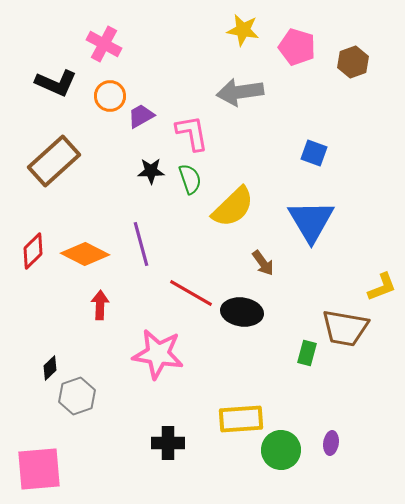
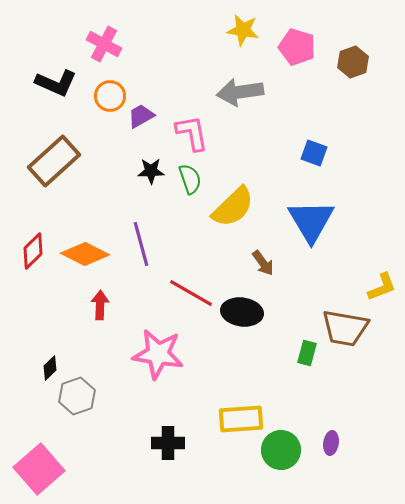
pink square: rotated 36 degrees counterclockwise
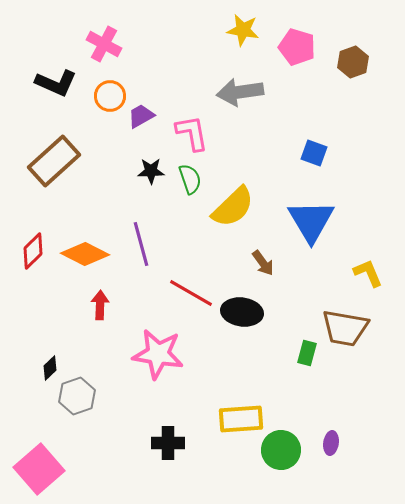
yellow L-shape: moved 14 px left, 14 px up; rotated 92 degrees counterclockwise
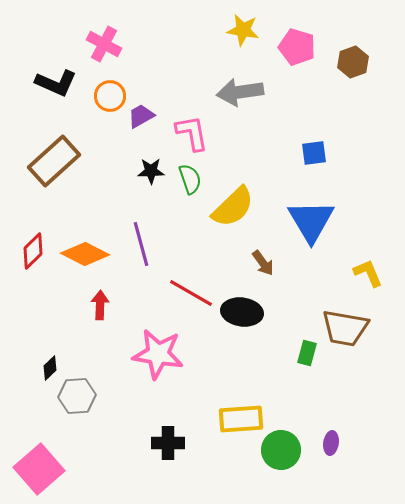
blue square: rotated 28 degrees counterclockwise
gray hexagon: rotated 15 degrees clockwise
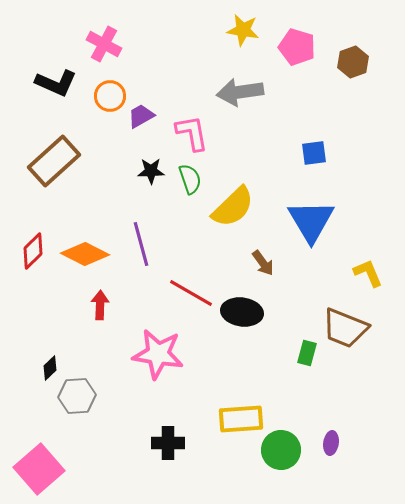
brown trapezoid: rotated 12 degrees clockwise
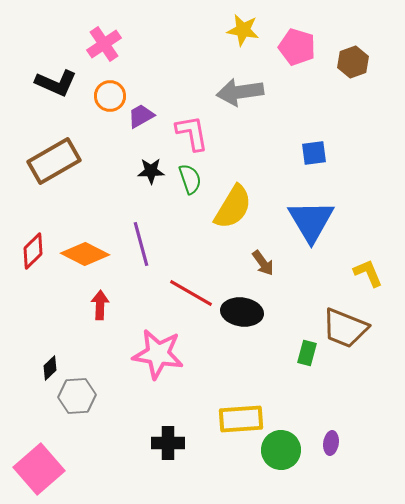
pink cross: rotated 28 degrees clockwise
brown rectangle: rotated 12 degrees clockwise
yellow semicircle: rotated 15 degrees counterclockwise
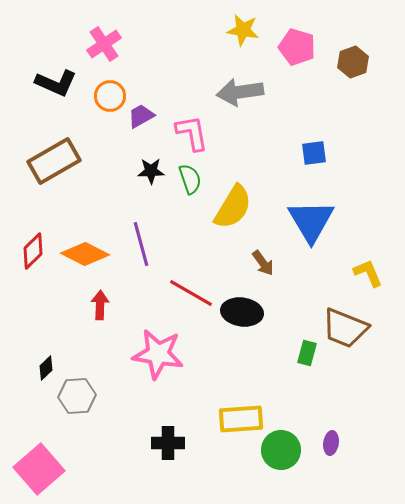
black diamond: moved 4 px left
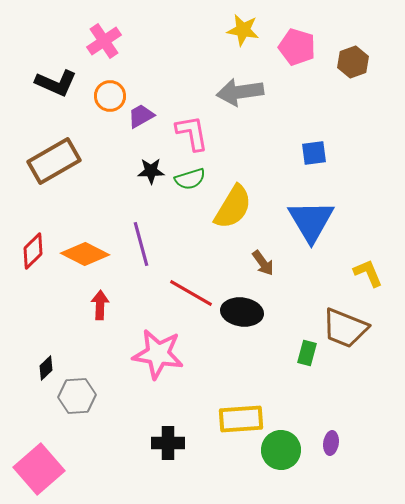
pink cross: moved 3 px up
green semicircle: rotated 92 degrees clockwise
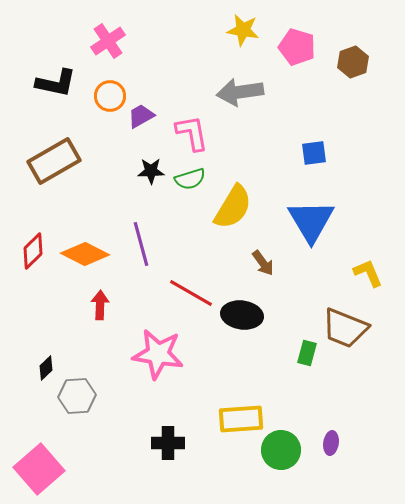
pink cross: moved 4 px right
black L-shape: rotated 12 degrees counterclockwise
black ellipse: moved 3 px down
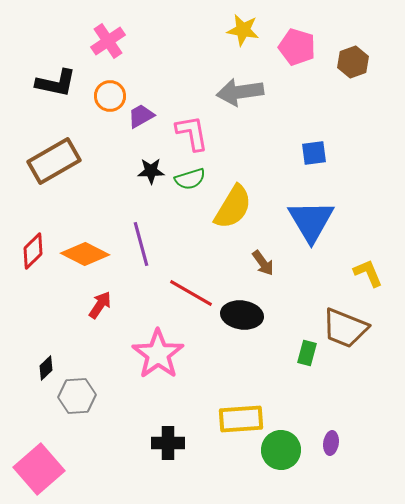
red arrow: rotated 32 degrees clockwise
pink star: rotated 27 degrees clockwise
